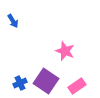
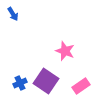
blue arrow: moved 7 px up
pink rectangle: moved 4 px right
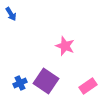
blue arrow: moved 2 px left
pink star: moved 5 px up
pink rectangle: moved 7 px right
